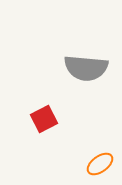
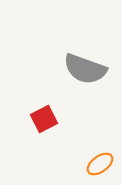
gray semicircle: moved 1 px left, 1 px down; rotated 15 degrees clockwise
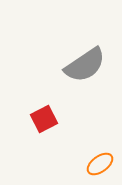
gray semicircle: moved 4 px up; rotated 54 degrees counterclockwise
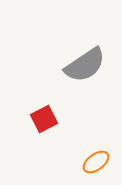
orange ellipse: moved 4 px left, 2 px up
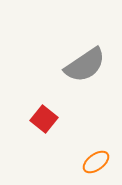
red square: rotated 24 degrees counterclockwise
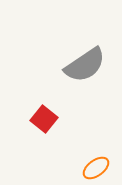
orange ellipse: moved 6 px down
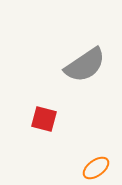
red square: rotated 24 degrees counterclockwise
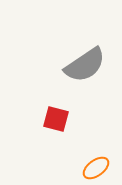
red square: moved 12 px right
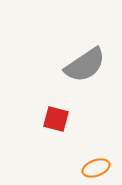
orange ellipse: rotated 16 degrees clockwise
